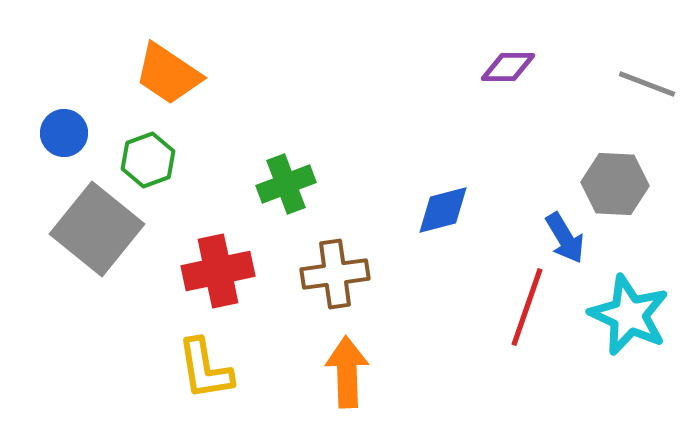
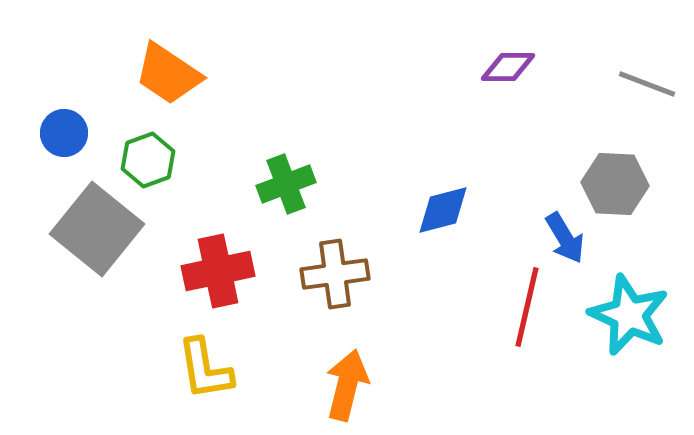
red line: rotated 6 degrees counterclockwise
orange arrow: moved 13 px down; rotated 16 degrees clockwise
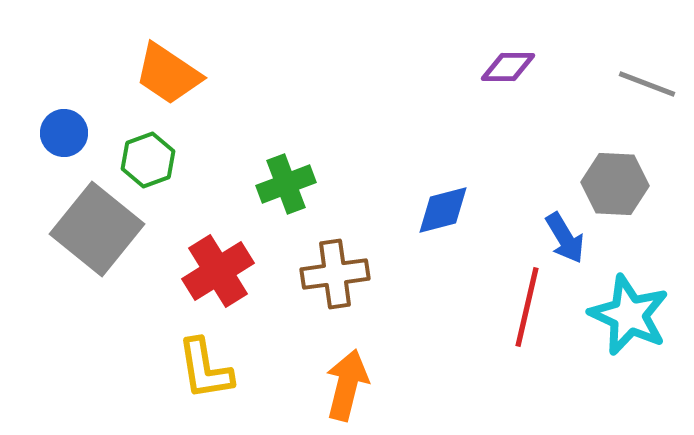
red cross: rotated 20 degrees counterclockwise
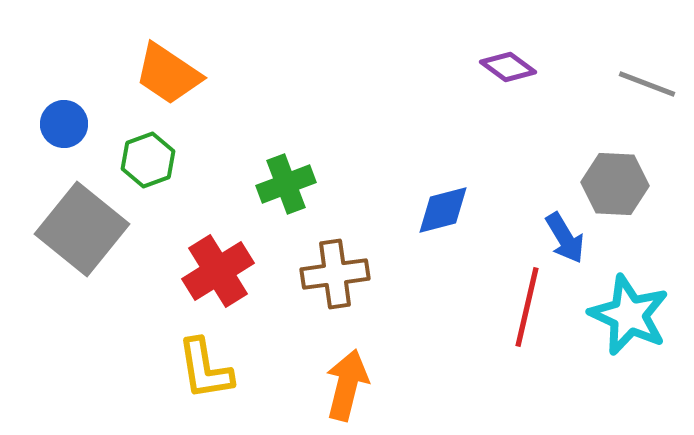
purple diamond: rotated 36 degrees clockwise
blue circle: moved 9 px up
gray square: moved 15 px left
